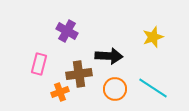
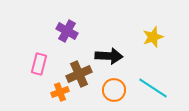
brown cross: rotated 15 degrees counterclockwise
orange circle: moved 1 px left, 1 px down
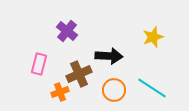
purple cross: rotated 10 degrees clockwise
cyan line: moved 1 px left
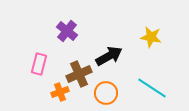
yellow star: moved 2 px left; rotated 30 degrees clockwise
black arrow: rotated 32 degrees counterclockwise
orange circle: moved 8 px left, 3 px down
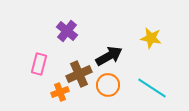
yellow star: moved 1 px down
orange circle: moved 2 px right, 8 px up
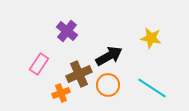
pink rectangle: rotated 20 degrees clockwise
orange cross: moved 1 px right, 1 px down
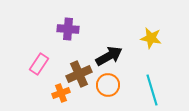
purple cross: moved 1 px right, 2 px up; rotated 35 degrees counterclockwise
cyan line: moved 2 px down; rotated 40 degrees clockwise
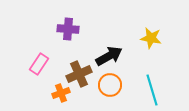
orange circle: moved 2 px right
